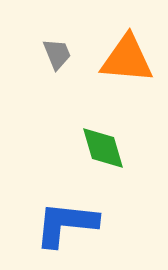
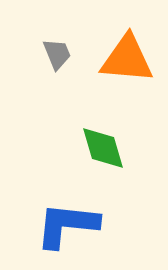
blue L-shape: moved 1 px right, 1 px down
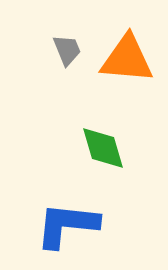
gray trapezoid: moved 10 px right, 4 px up
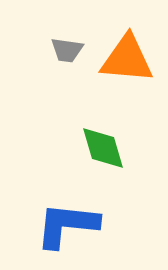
gray trapezoid: rotated 120 degrees clockwise
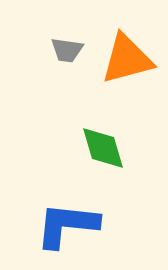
orange triangle: rotated 20 degrees counterclockwise
